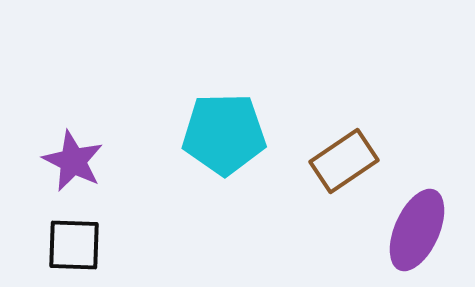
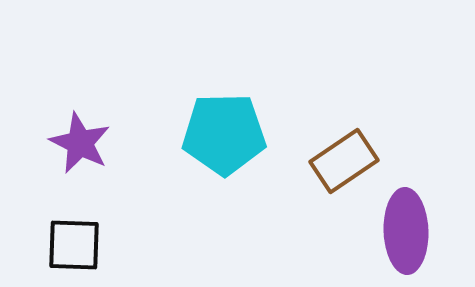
purple star: moved 7 px right, 18 px up
purple ellipse: moved 11 px left, 1 px down; rotated 26 degrees counterclockwise
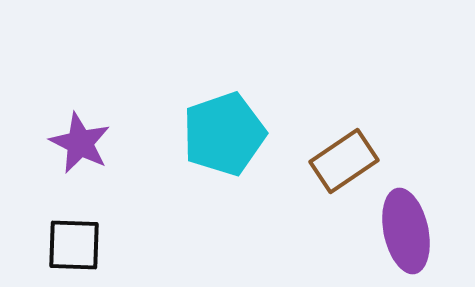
cyan pentagon: rotated 18 degrees counterclockwise
purple ellipse: rotated 10 degrees counterclockwise
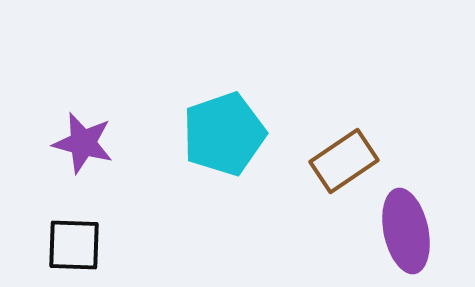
purple star: moved 3 px right; rotated 12 degrees counterclockwise
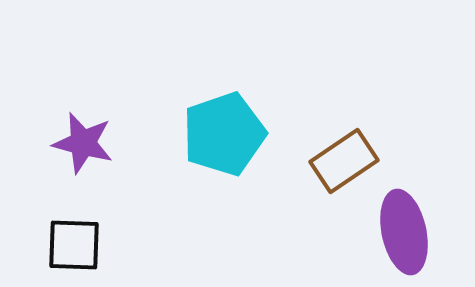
purple ellipse: moved 2 px left, 1 px down
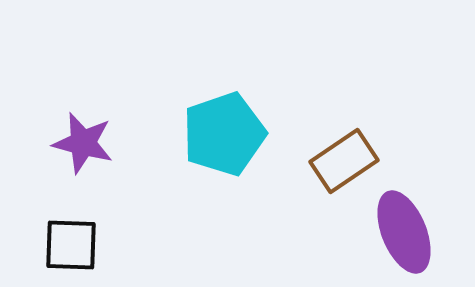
purple ellipse: rotated 10 degrees counterclockwise
black square: moved 3 px left
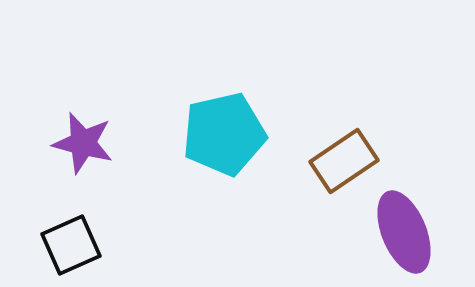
cyan pentagon: rotated 6 degrees clockwise
black square: rotated 26 degrees counterclockwise
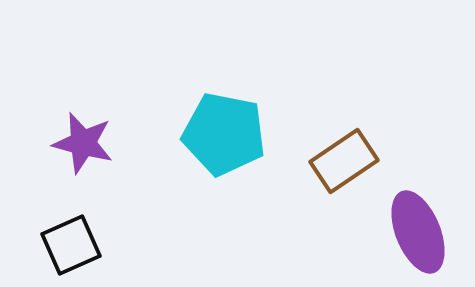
cyan pentagon: rotated 24 degrees clockwise
purple ellipse: moved 14 px right
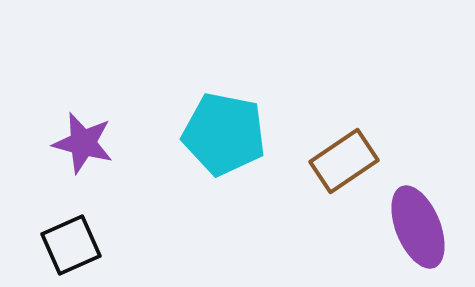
purple ellipse: moved 5 px up
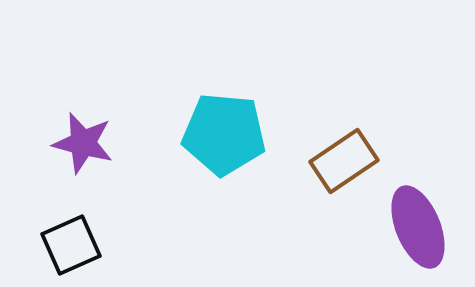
cyan pentagon: rotated 6 degrees counterclockwise
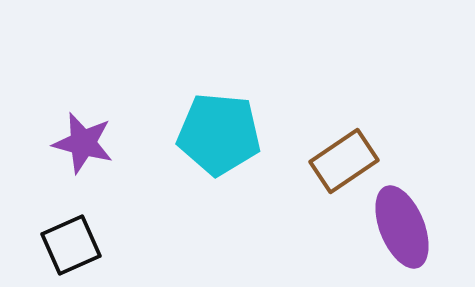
cyan pentagon: moved 5 px left
purple ellipse: moved 16 px left
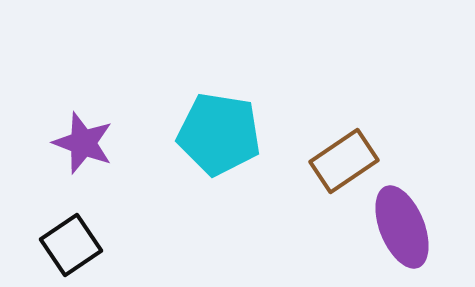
cyan pentagon: rotated 4 degrees clockwise
purple star: rotated 6 degrees clockwise
black square: rotated 10 degrees counterclockwise
